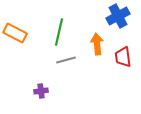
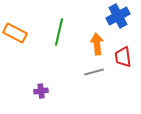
gray line: moved 28 px right, 12 px down
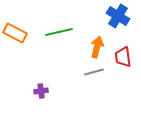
blue cross: rotated 30 degrees counterclockwise
green line: rotated 64 degrees clockwise
orange arrow: moved 3 px down; rotated 20 degrees clockwise
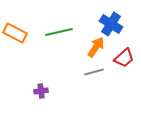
blue cross: moved 7 px left, 8 px down
orange arrow: moved 1 px left; rotated 20 degrees clockwise
red trapezoid: moved 1 px right, 1 px down; rotated 125 degrees counterclockwise
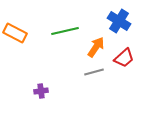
blue cross: moved 8 px right, 3 px up
green line: moved 6 px right, 1 px up
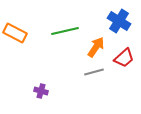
purple cross: rotated 24 degrees clockwise
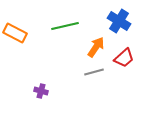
green line: moved 5 px up
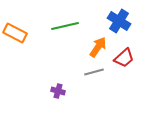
orange arrow: moved 2 px right
purple cross: moved 17 px right
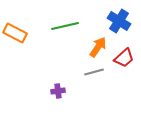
purple cross: rotated 24 degrees counterclockwise
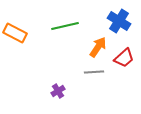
gray line: rotated 12 degrees clockwise
purple cross: rotated 24 degrees counterclockwise
